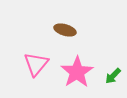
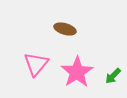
brown ellipse: moved 1 px up
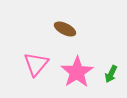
brown ellipse: rotated 10 degrees clockwise
green arrow: moved 2 px left, 2 px up; rotated 18 degrees counterclockwise
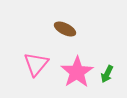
green arrow: moved 4 px left
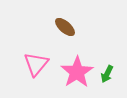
brown ellipse: moved 2 px up; rotated 15 degrees clockwise
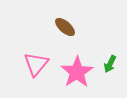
green arrow: moved 3 px right, 10 px up
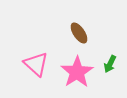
brown ellipse: moved 14 px right, 6 px down; rotated 15 degrees clockwise
pink triangle: rotated 28 degrees counterclockwise
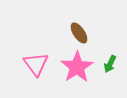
pink triangle: rotated 12 degrees clockwise
pink star: moved 5 px up
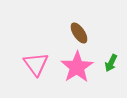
green arrow: moved 1 px right, 1 px up
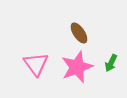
pink star: rotated 12 degrees clockwise
